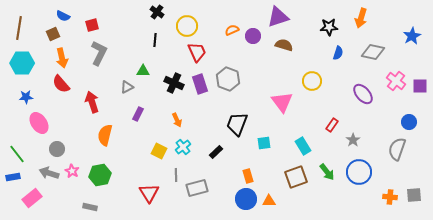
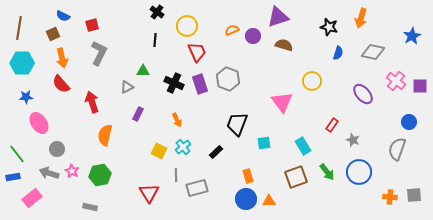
black star at (329, 27): rotated 18 degrees clockwise
gray star at (353, 140): rotated 16 degrees counterclockwise
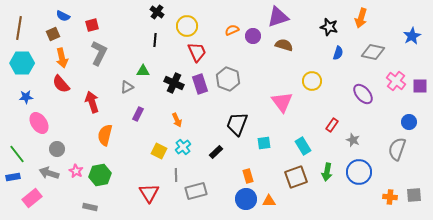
pink star at (72, 171): moved 4 px right
green arrow at (327, 172): rotated 48 degrees clockwise
gray rectangle at (197, 188): moved 1 px left, 3 px down
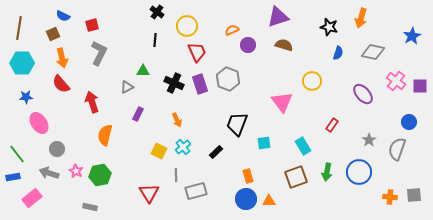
purple circle at (253, 36): moved 5 px left, 9 px down
gray star at (353, 140): moved 16 px right; rotated 16 degrees clockwise
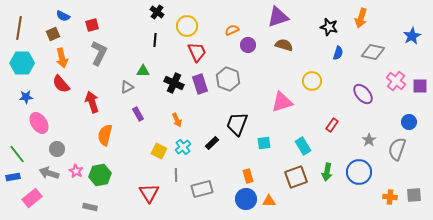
pink triangle at (282, 102): rotated 50 degrees clockwise
purple rectangle at (138, 114): rotated 56 degrees counterclockwise
black rectangle at (216, 152): moved 4 px left, 9 px up
gray rectangle at (196, 191): moved 6 px right, 2 px up
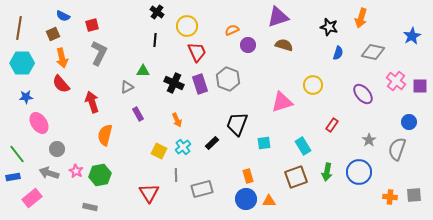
yellow circle at (312, 81): moved 1 px right, 4 px down
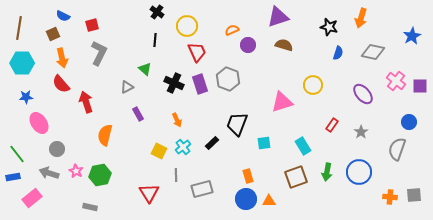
green triangle at (143, 71): moved 2 px right, 2 px up; rotated 40 degrees clockwise
red arrow at (92, 102): moved 6 px left
gray star at (369, 140): moved 8 px left, 8 px up
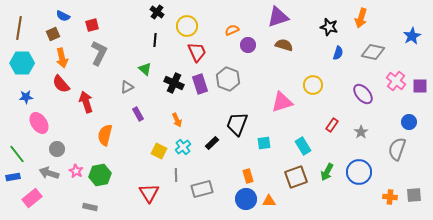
green arrow at (327, 172): rotated 18 degrees clockwise
